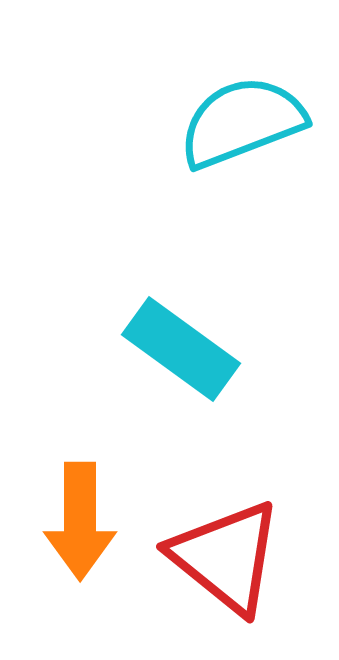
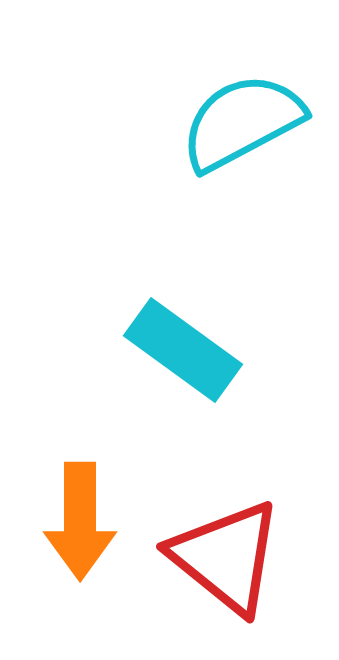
cyan semicircle: rotated 7 degrees counterclockwise
cyan rectangle: moved 2 px right, 1 px down
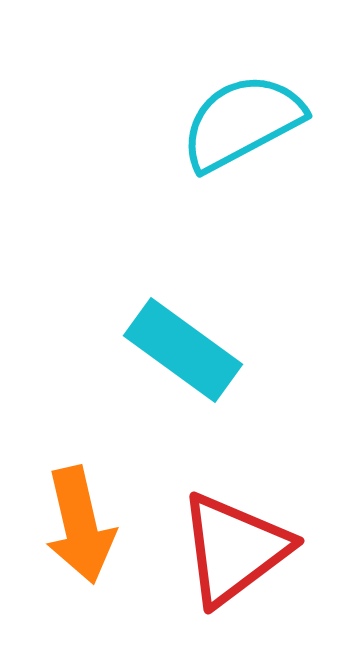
orange arrow: moved 4 px down; rotated 13 degrees counterclockwise
red triangle: moved 8 px right, 8 px up; rotated 44 degrees clockwise
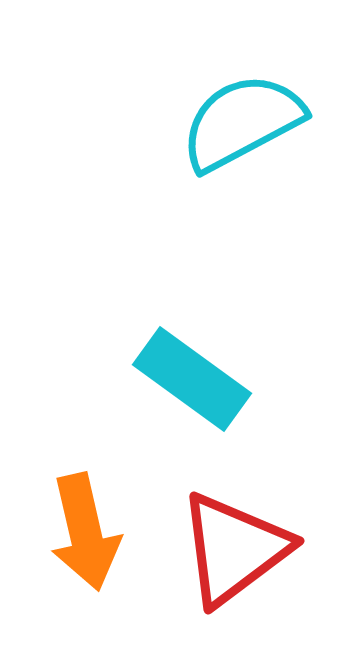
cyan rectangle: moved 9 px right, 29 px down
orange arrow: moved 5 px right, 7 px down
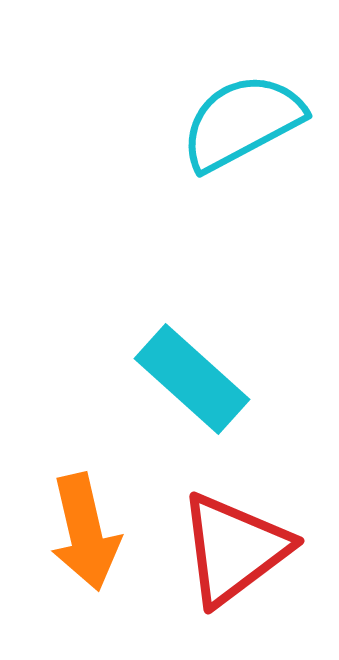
cyan rectangle: rotated 6 degrees clockwise
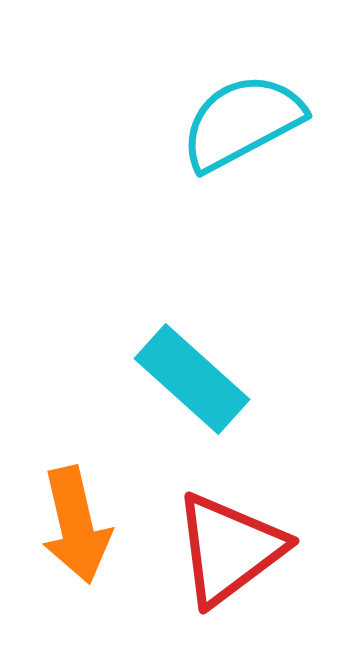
orange arrow: moved 9 px left, 7 px up
red triangle: moved 5 px left
